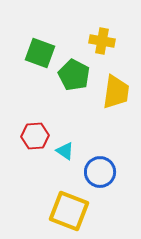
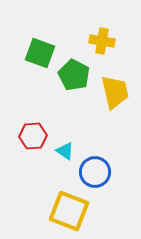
yellow trapezoid: moved 1 px left; rotated 21 degrees counterclockwise
red hexagon: moved 2 px left
blue circle: moved 5 px left
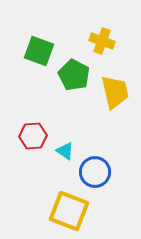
yellow cross: rotated 10 degrees clockwise
green square: moved 1 px left, 2 px up
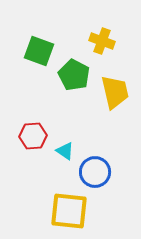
yellow square: rotated 15 degrees counterclockwise
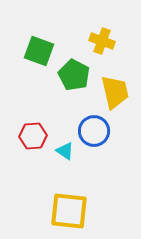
blue circle: moved 1 px left, 41 px up
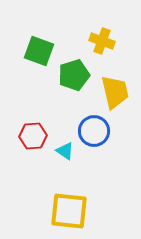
green pentagon: rotated 28 degrees clockwise
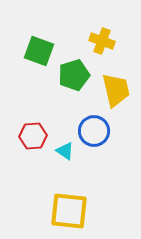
yellow trapezoid: moved 1 px right, 2 px up
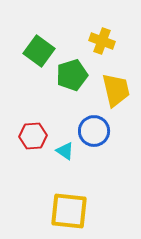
green square: rotated 16 degrees clockwise
green pentagon: moved 2 px left
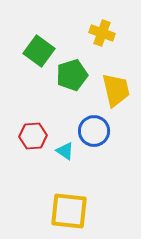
yellow cross: moved 8 px up
